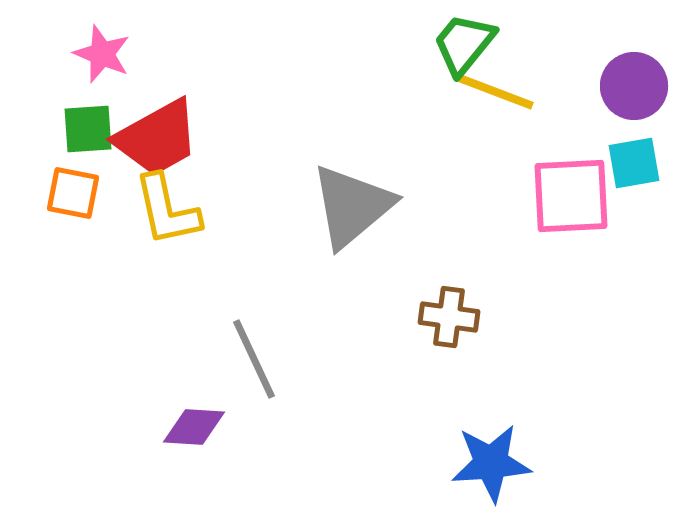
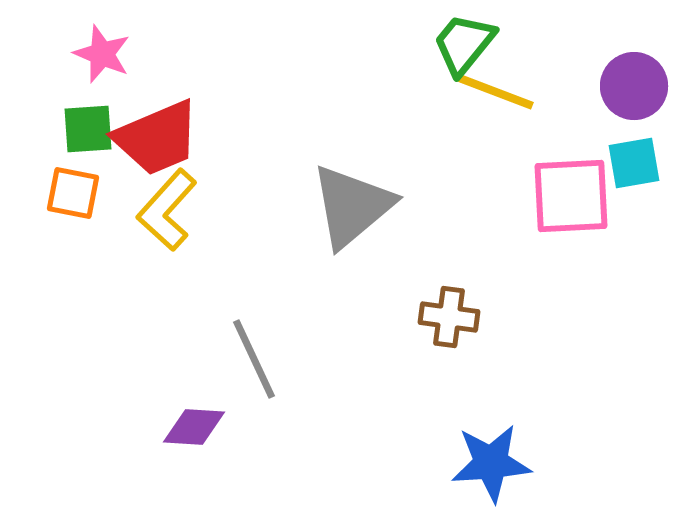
red trapezoid: rotated 6 degrees clockwise
yellow L-shape: rotated 54 degrees clockwise
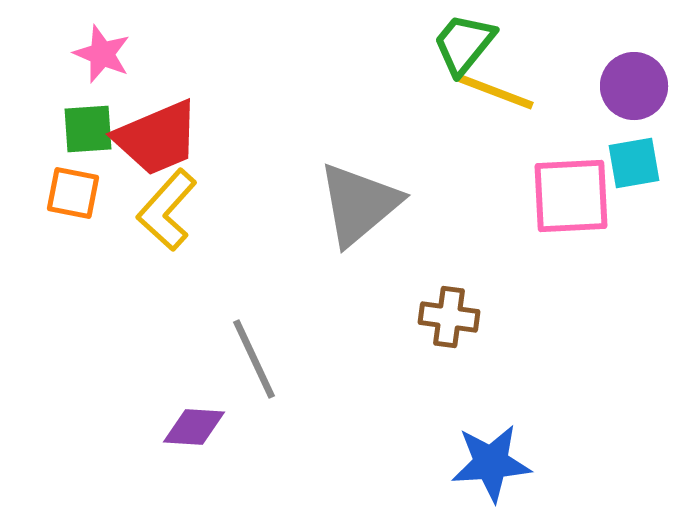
gray triangle: moved 7 px right, 2 px up
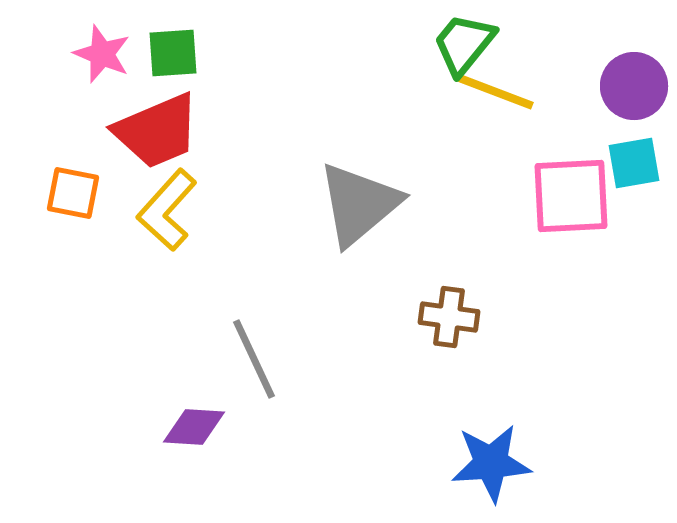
green square: moved 85 px right, 76 px up
red trapezoid: moved 7 px up
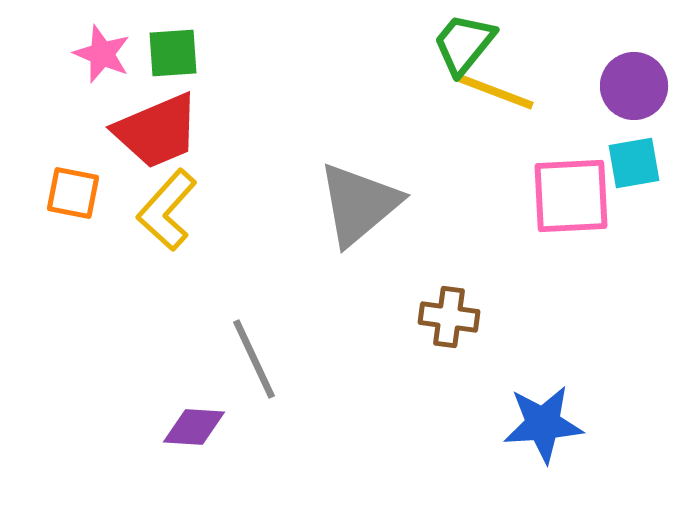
blue star: moved 52 px right, 39 px up
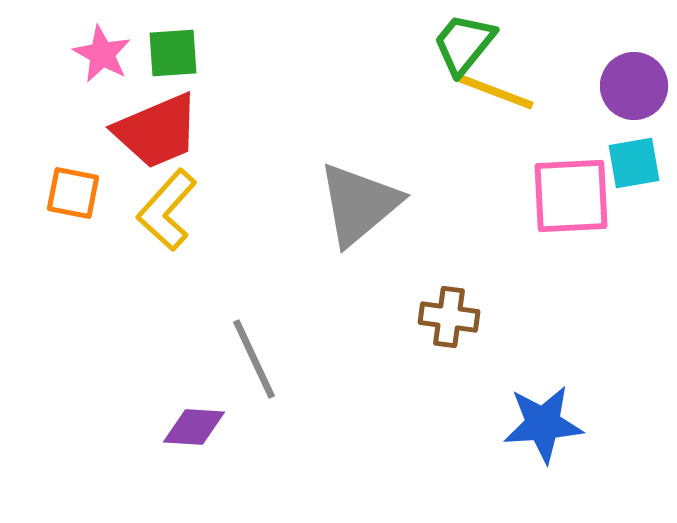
pink star: rotated 6 degrees clockwise
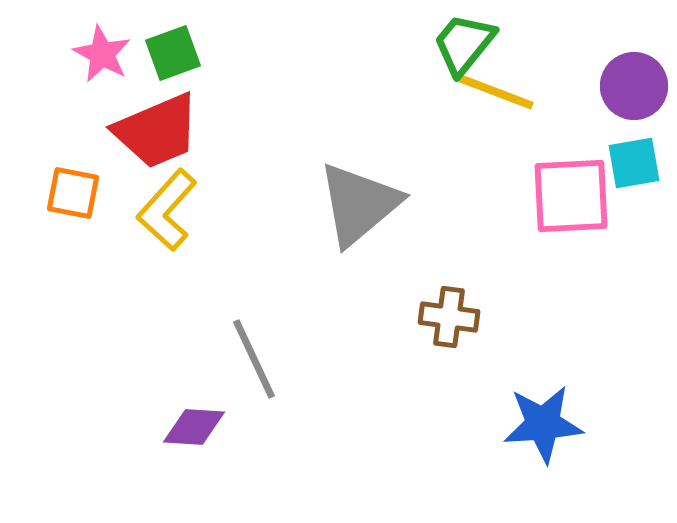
green square: rotated 16 degrees counterclockwise
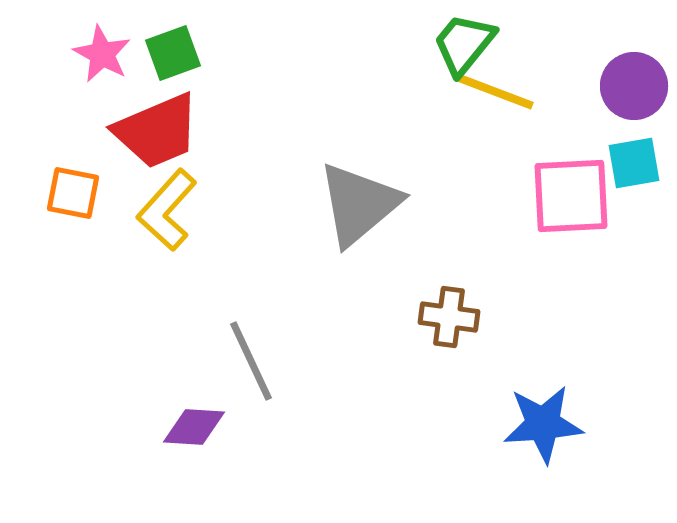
gray line: moved 3 px left, 2 px down
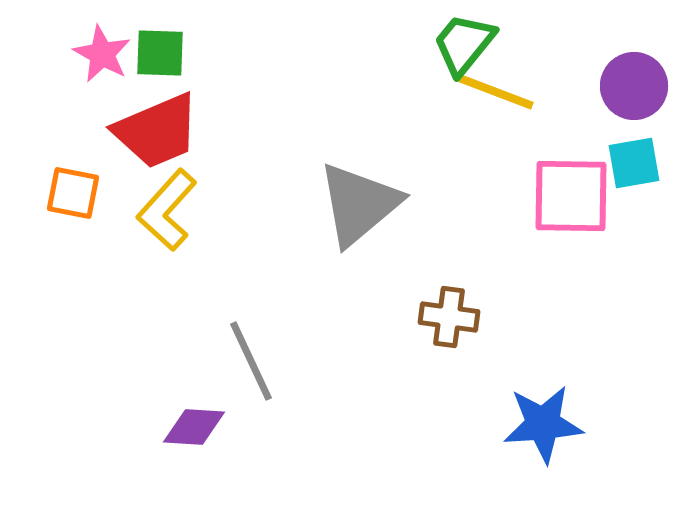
green square: moved 13 px left; rotated 22 degrees clockwise
pink square: rotated 4 degrees clockwise
